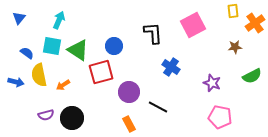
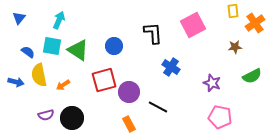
blue semicircle: moved 1 px right, 1 px up
red square: moved 3 px right, 8 px down
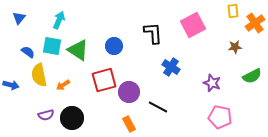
blue arrow: moved 5 px left, 3 px down
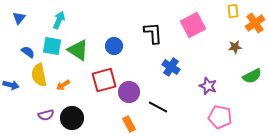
purple star: moved 4 px left, 3 px down
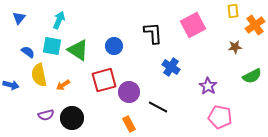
orange cross: moved 2 px down
purple star: rotated 12 degrees clockwise
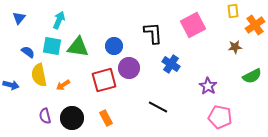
green triangle: moved 3 px up; rotated 25 degrees counterclockwise
blue cross: moved 3 px up
purple circle: moved 24 px up
purple semicircle: moved 1 px left, 1 px down; rotated 91 degrees clockwise
orange rectangle: moved 23 px left, 6 px up
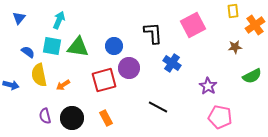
blue cross: moved 1 px right, 1 px up
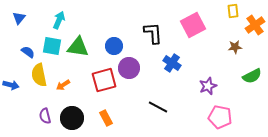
purple star: rotated 18 degrees clockwise
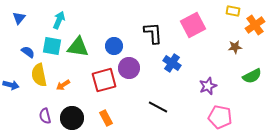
yellow rectangle: rotated 72 degrees counterclockwise
